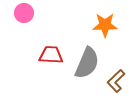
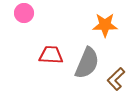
brown L-shape: moved 2 px up
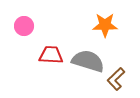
pink circle: moved 13 px down
gray semicircle: moved 1 px right, 2 px up; rotated 96 degrees counterclockwise
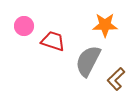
red trapezoid: moved 2 px right, 14 px up; rotated 15 degrees clockwise
gray semicircle: rotated 80 degrees counterclockwise
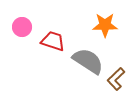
pink circle: moved 2 px left, 1 px down
gray semicircle: rotated 96 degrees clockwise
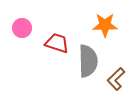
pink circle: moved 1 px down
red trapezoid: moved 4 px right, 2 px down
gray semicircle: rotated 56 degrees clockwise
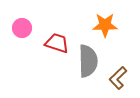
brown L-shape: moved 2 px right, 1 px up
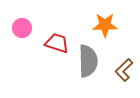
brown L-shape: moved 6 px right, 8 px up
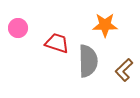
pink circle: moved 4 px left
